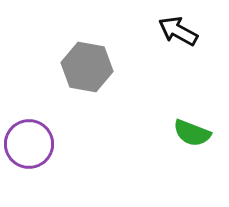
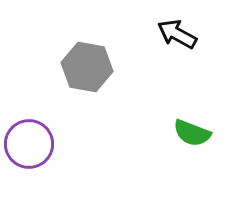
black arrow: moved 1 px left, 3 px down
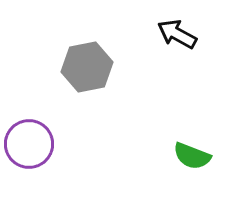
gray hexagon: rotated 21 degrees counterclockwise
green semicircle: moved 23 px down
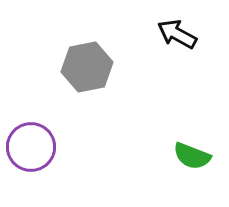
purple circle: moved 2 px right, 3 px down
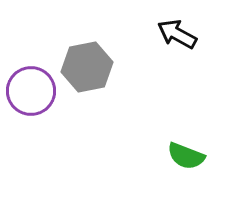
purple circle: moved 56 px up
green semicircle: moved 6 px left
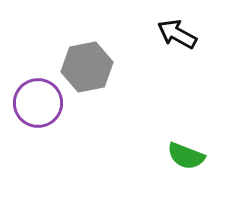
purple circle: moved 7 px right, 12 px down
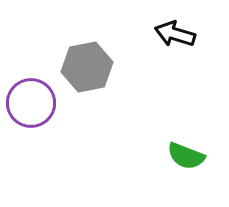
black arrow: moved 2 px left; rotated 12 degrees counterclockwise
purple circle: moved 7 px left
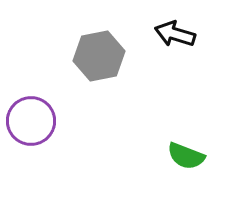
gray hexagon: moved 12 px right, 11 px up
purple circle: moved 18 px down
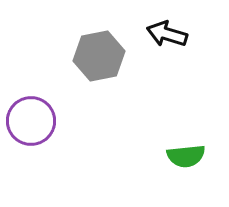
black arrow: moved 8 px left
green semicircle: rotated 27 degrees counterclockwise
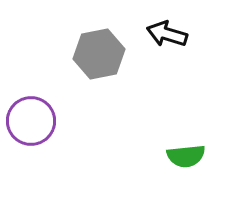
gray hexagon: moved 2 px up
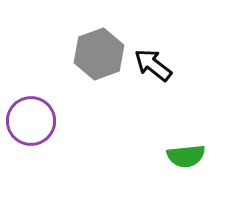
black arrow: moved 14 px left, 31 px down; rotated 21 degrees clockwise
gray hexagon: rotated 9 degrees counterclockwise
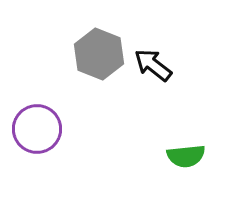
gray hexagon: rotated 18 degrees counterclockwise
purple circle: moved 6 px right, 8 px down
